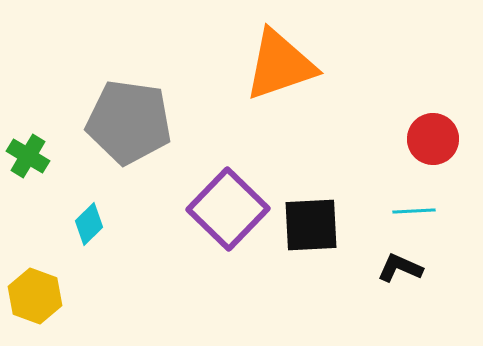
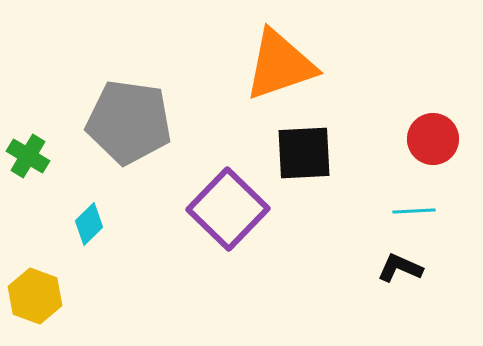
black square: moved 7 px left, 72 px up
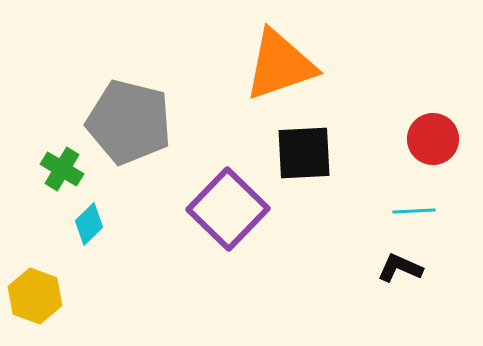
gray pentagon: rotated 6 degrees clockwise
green cross: moved 34 px right, 13 px down
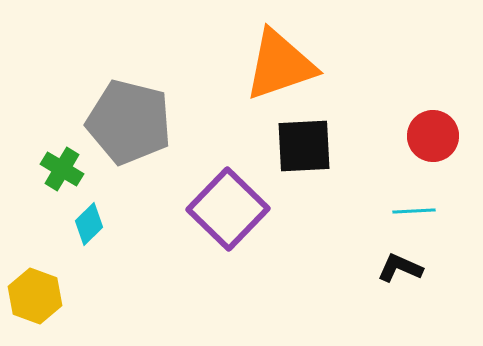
red circle: moved 3 px up
black square: moved 7 px up
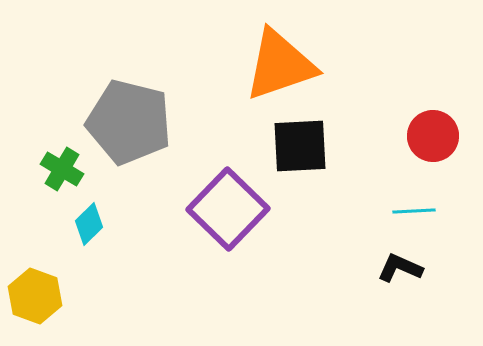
black square: moved 4 px left
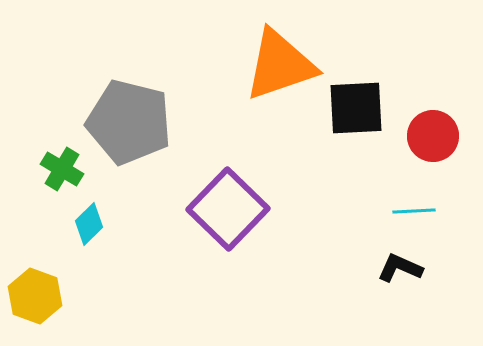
black square: moved 56 px right, 38 px up
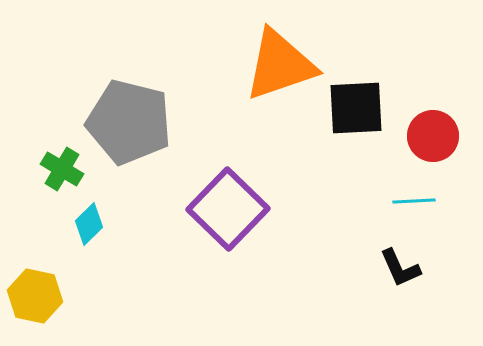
cyan line: moved 10 px up
black L-shape: rotated 138 degrees counterclockwise
yellow hexagon: rotated 8 degrees counterclockwise
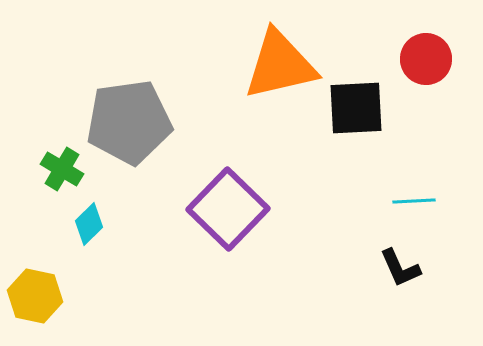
orange triangle: rotated 6 degrees clockwise
gray pentagon: rotated 22 degrees counterclockwise
red circle: moved 7 px left, 77 px up
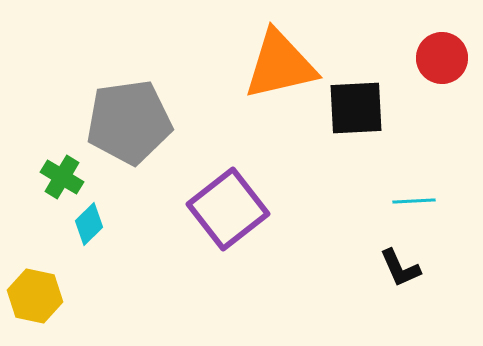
red circle: moved 16 px right, 1 px up
green cross: moved 8 px down
purple square: rotated 8 degrees clockwise
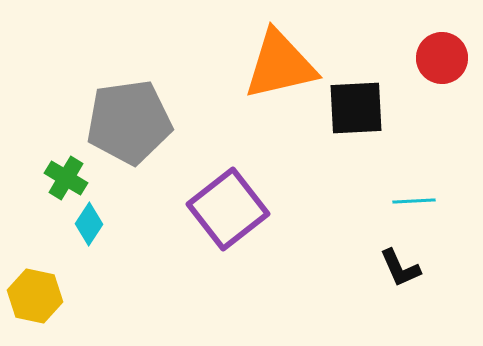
green cross: moved 4 px right, 1 px down
cyan diamond: rotated 12 degrees counterclockwise
